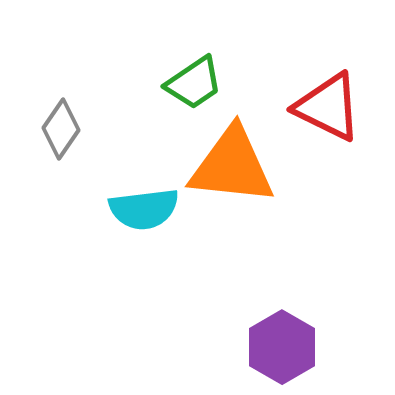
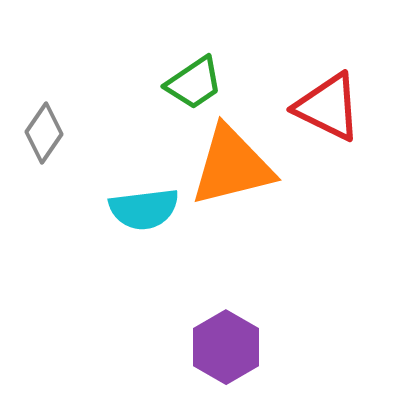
gray diamond: moved 17 px left, 4 px down
orange triangle: rotated 20 degrees counterclockwise
purple hexagon: moved 56 px left
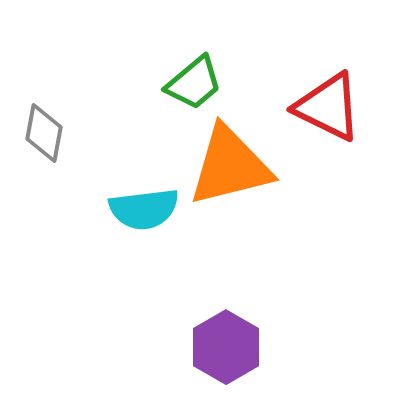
green trapezoid: rotated 6 degrees counterclockwise
gray diamond: rotated 24 degrees counterclockwise
orange triangle: moved 2 px left
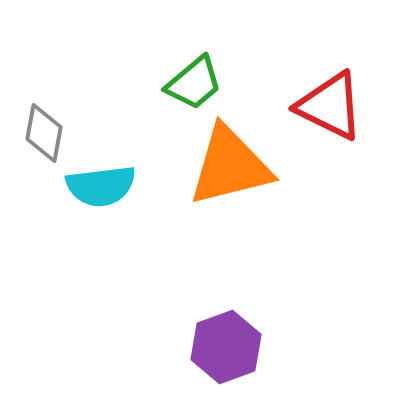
red triangle: moved 2 px right, 1 px up
cyan semicircle: moved 43 px left, 23 px up
purple hexagon: rotated 10 degrees clockwise
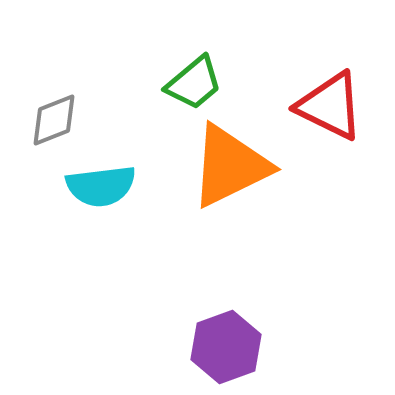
gray diamond: moved 10 px right, 13 px up; rotated 58 degrees clockwise
orange triangle: rotated 12 degrees counterclockwise
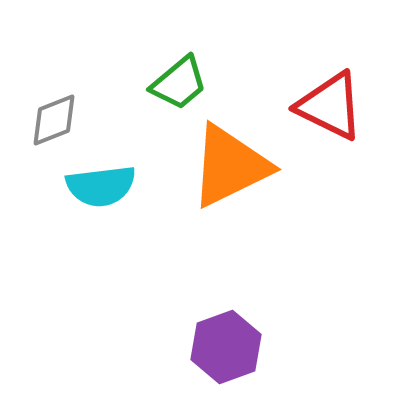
green trapezoid: moved 15 px left
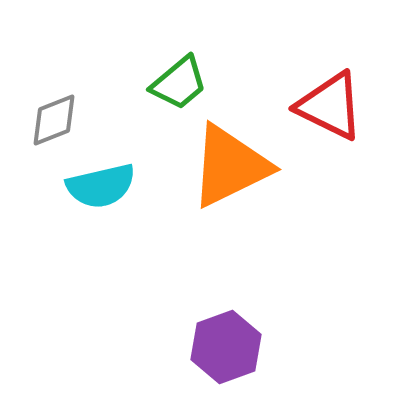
cyan semicircle: rotated 6 degrees counterclockwise
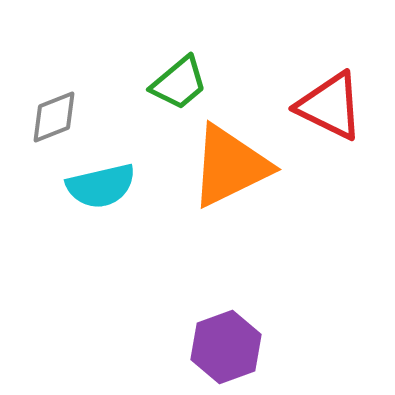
gray diamond: moved 3 px up
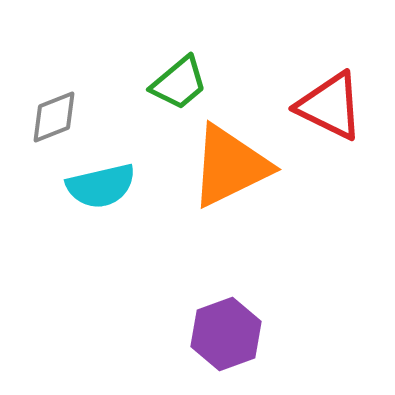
purple hexagon: moved 13 px up
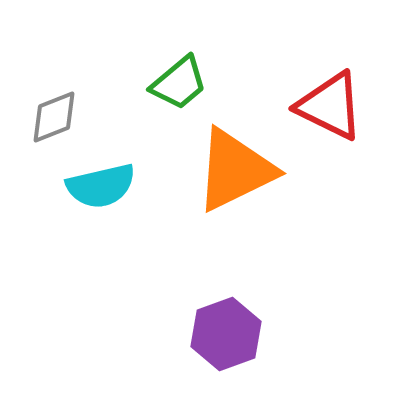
orange triangle: moved 5 px right, 4 px down
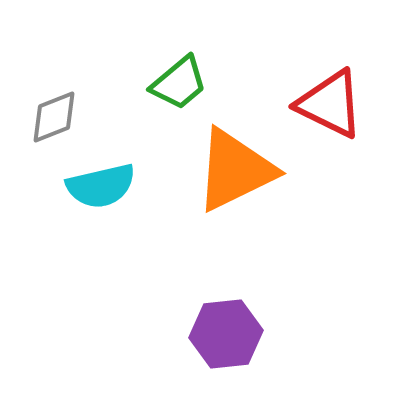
red triangle: moved 2 px up
purple hexagon: rotated 14 degrees clockwise
